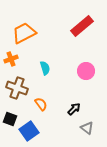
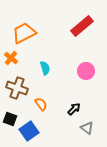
orange cross: moved 1 px up; rotated 32 degrees counterclockwise
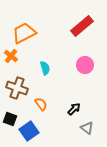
orange cross: moved 2 px up
pink circle: moved 1 px left, 6 px up
